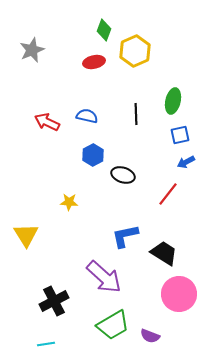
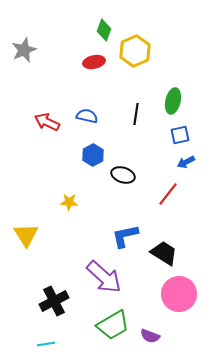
gray star: moved 8 px left
black line: rotated 10 degrees clockwise
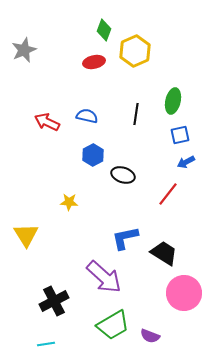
blue L-shape: moved 2 px down
pink circle: moved 5 px right, 1 px up
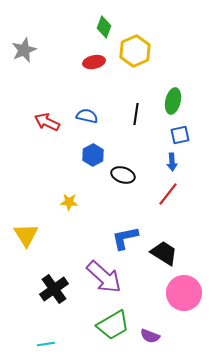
green diamond: moved 3 px up
blue arrow: moved 14 px left; rotated 66 degrees counterclockwise
black cross: moved 12 px up; rotated 8 degrees counterclockwise
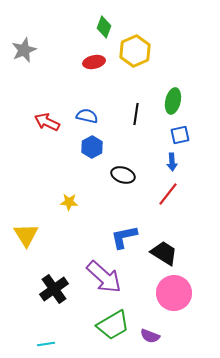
blue hexagon: moved 1 px left, 8 px up
blue L-shape: moved 1 px left, 1 px up
pink circle: moved 10 px left
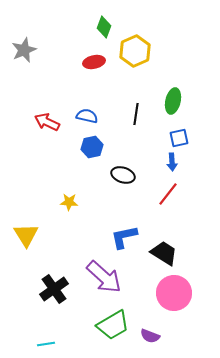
blue square: moved 1 px left, 3 px down
blue hexagon: rotated 15 degrees clockwise
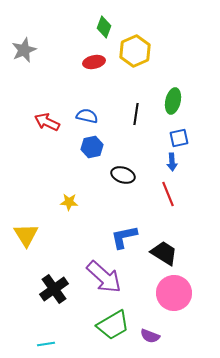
red line: rotated 60 degrees counterclockwise
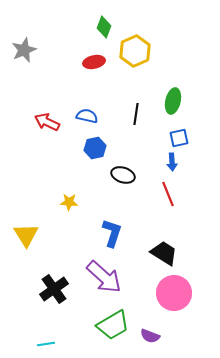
blue hexagon: moved 3 px right, 1 px down
blue L-shape: moved 12 px left, 4 px up; rotated 120 degrees clockwise
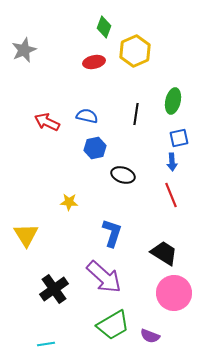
red line: moved 3 px right, 1 px down
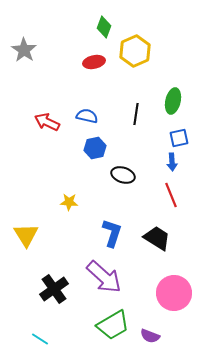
gray star: rotated 15 degrees counterclockwise
black trapezoid: moved 7 px left, 15 px up
cyan line: moved 6 px left, 5 px up; rotated 42 degrees clockwise
